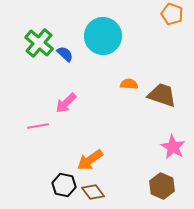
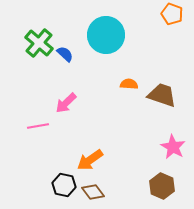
cyan circle: moved 3 px right, 1 px up
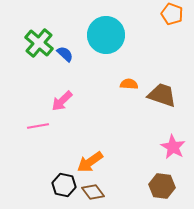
pink arrow: moved 4 px left, 2 px up
orange arrow: moved 2 px down
brown hexagon: rotated 15 degrees counterclockwise
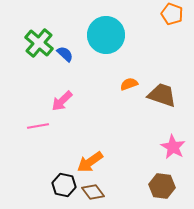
orange semicircle: rotated 24 degrees counterclockwise
